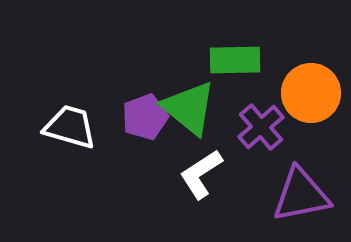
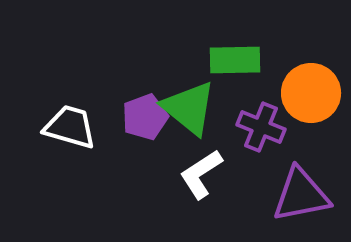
purple cross: rotated 27 degrees counterclockwise
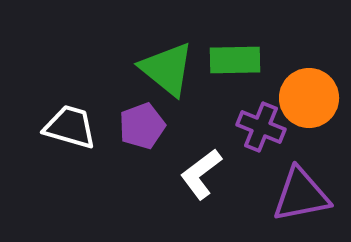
orange circle: moved 2 px left, 5 px down
green triangle: moved 22 px left, 39 px up
purple pentagon: moved 3 px left, 9 px down
white L-shape: rotated 4 degrees counterclockwise
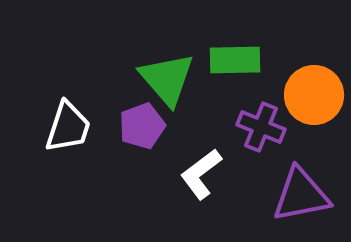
green triangle: moved 10 px down; rotated 10 degrees clockwise
orange circle: moved 5 px right, 3 px up
white trapezoid: moved 2 px left; rotated 92 degrees clockwise
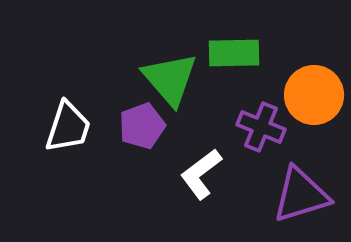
green rectangle: moved 1 px left, 7 px up
green triangle: moved 3 px right
purple triangle: rotated 6 degrees counterclockwise
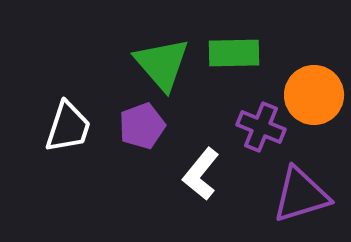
green triangle: moved 8 px left, 15 px up
white L-shape: rotated 14 degrees counterclockwise
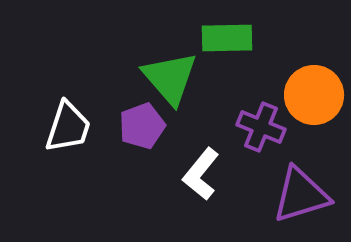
green rectangle: moved 7 px left, 15 px up
green triangle: moved 8 px right, 14 px down
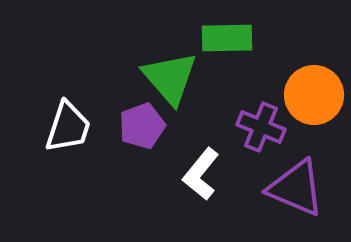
purple triangle: moved 5 px left, 7 px up; rotated 40 degrees clockwise
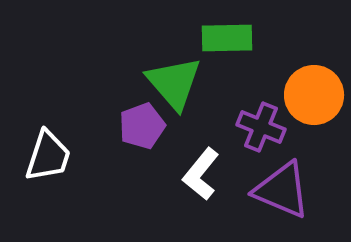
green triangle: moved 4 px right, 5 px down
white trapezoid: moved 20 px left, 29 px down
purple triangle: moved 14 px left, 2 px down
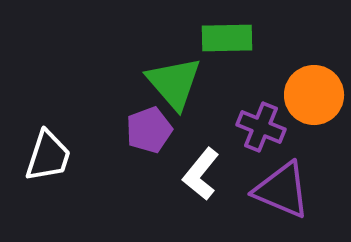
purple pentagon: moved 7 px right, 4 px down
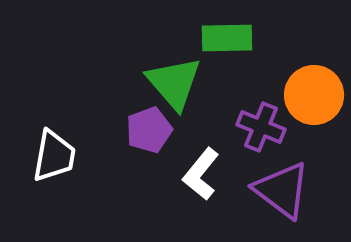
white trapezoid: moved 6 px right; rotated 8 degrees counterclockwise
purple triangle: rotated 14 degrees clockwise
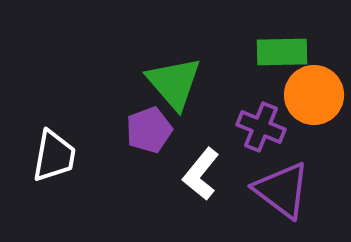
green rectangle: moved 55 px right, 14 px down
